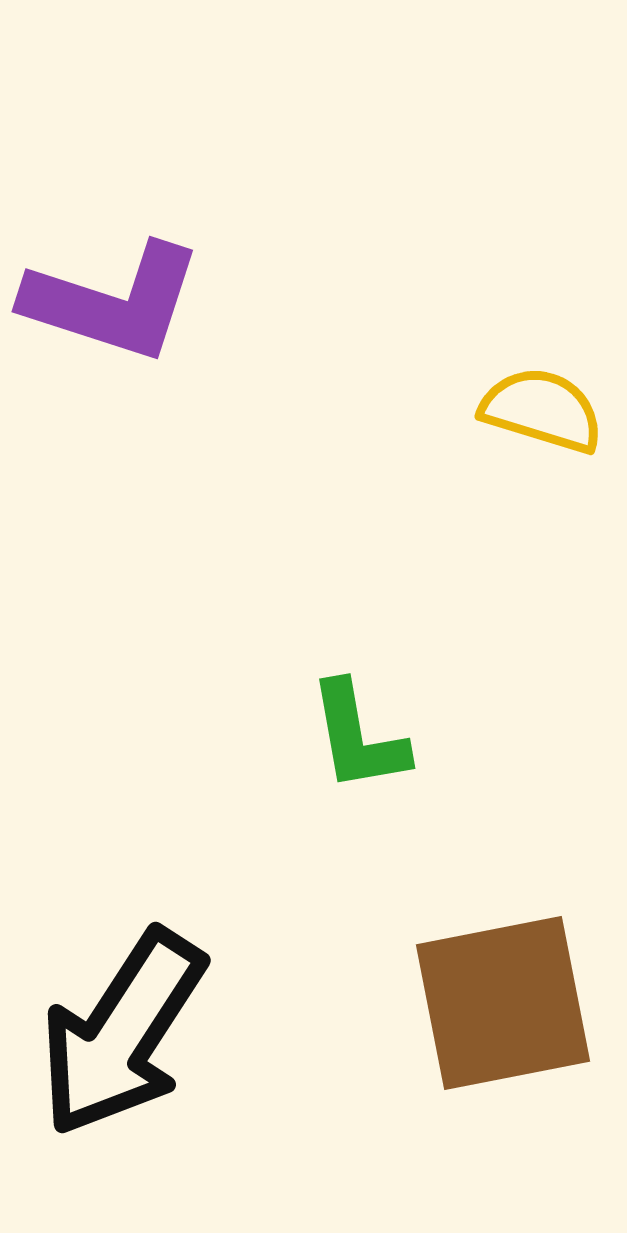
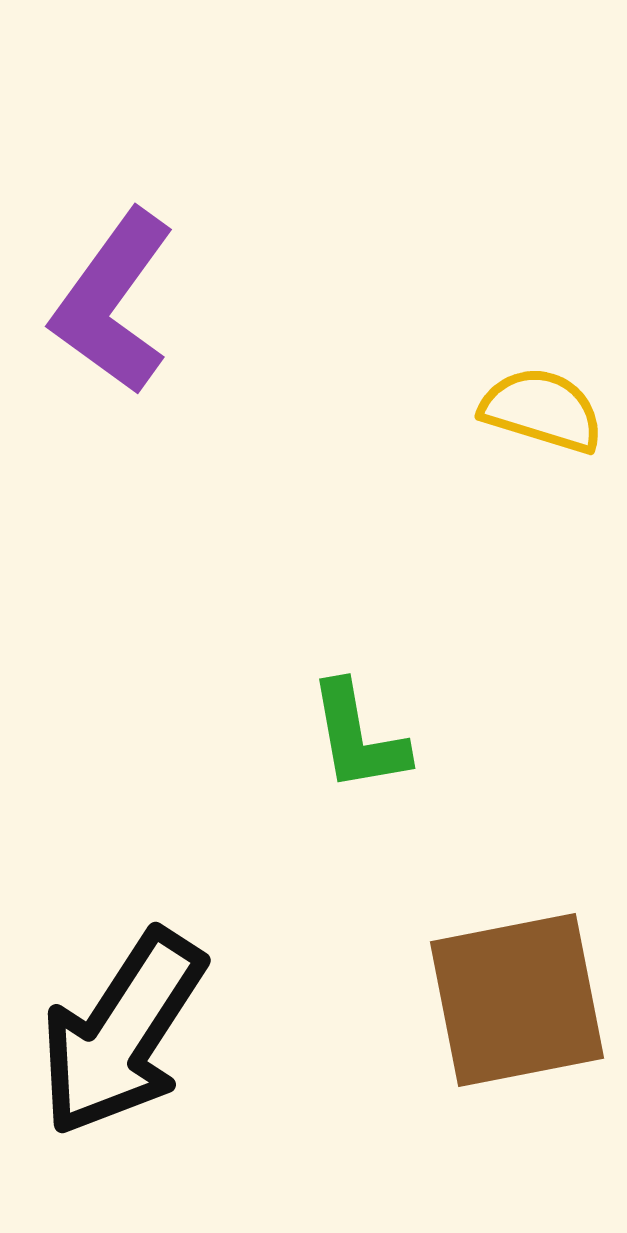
purple L-shape: rotated 108 degrees clockwise
brown square: moved 14 px right, 3 px up
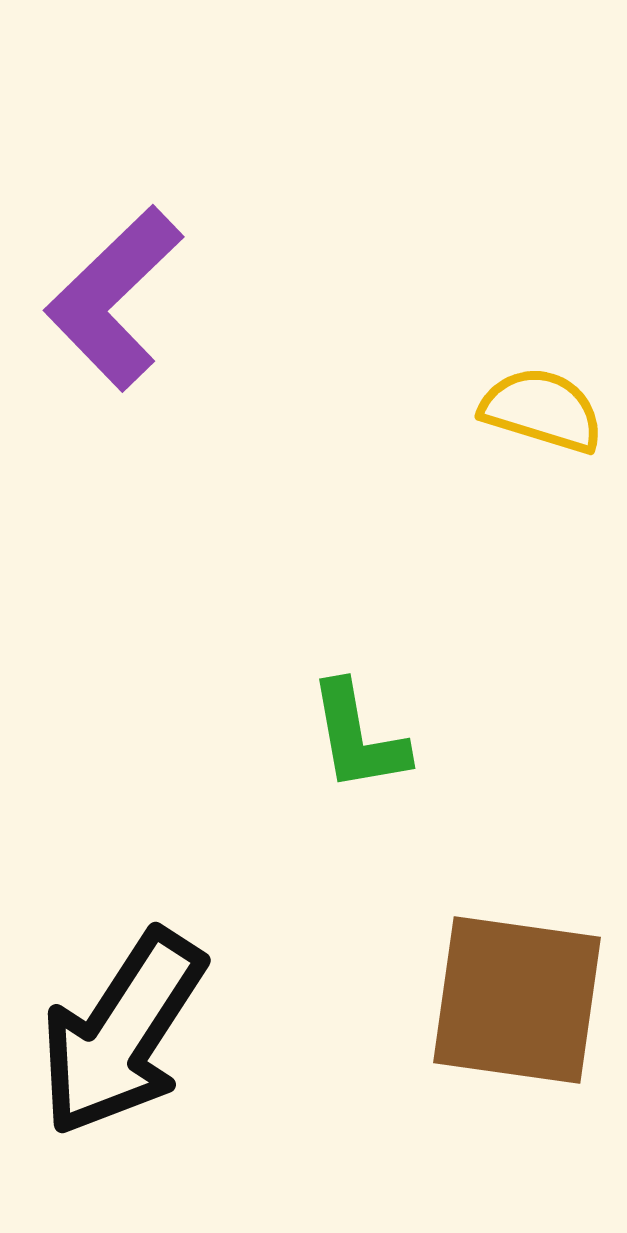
purple L-shape: moved 1 px right, 4 px up; rotated 10 degrees clockwise
brown square: rotated 19 degrees clockwise
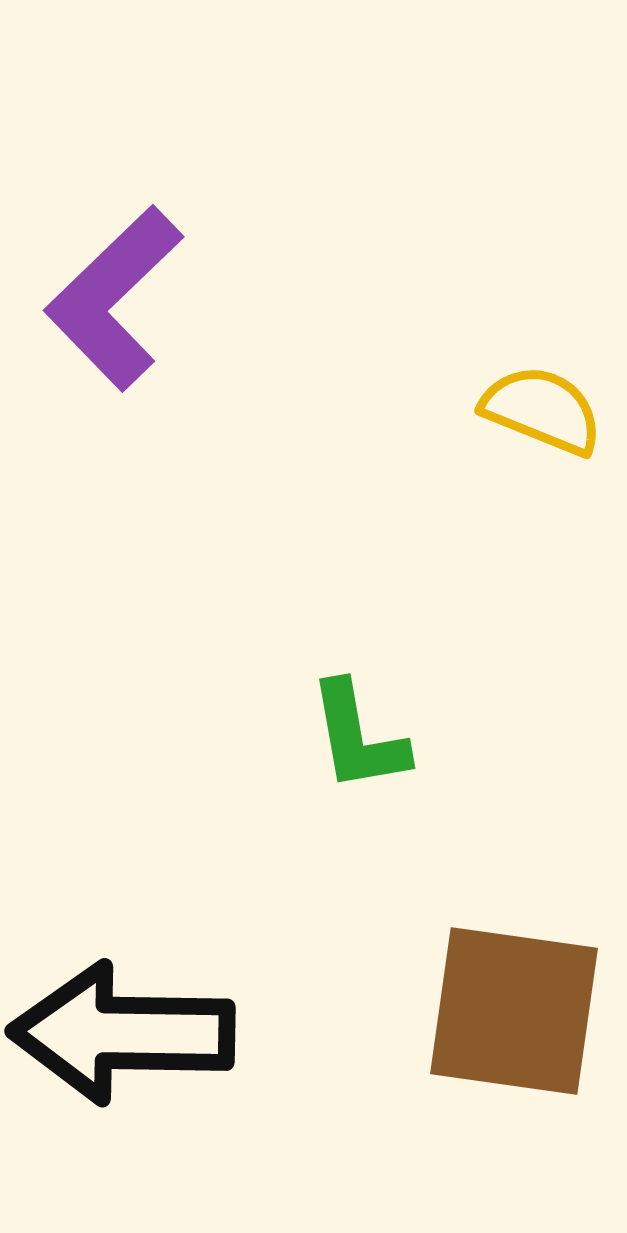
yellow semicircle: rotated 5 degrees clockwise
brown square: moved 3 px left, 11 px down
black arrow: rotated 58 degrees clockwise
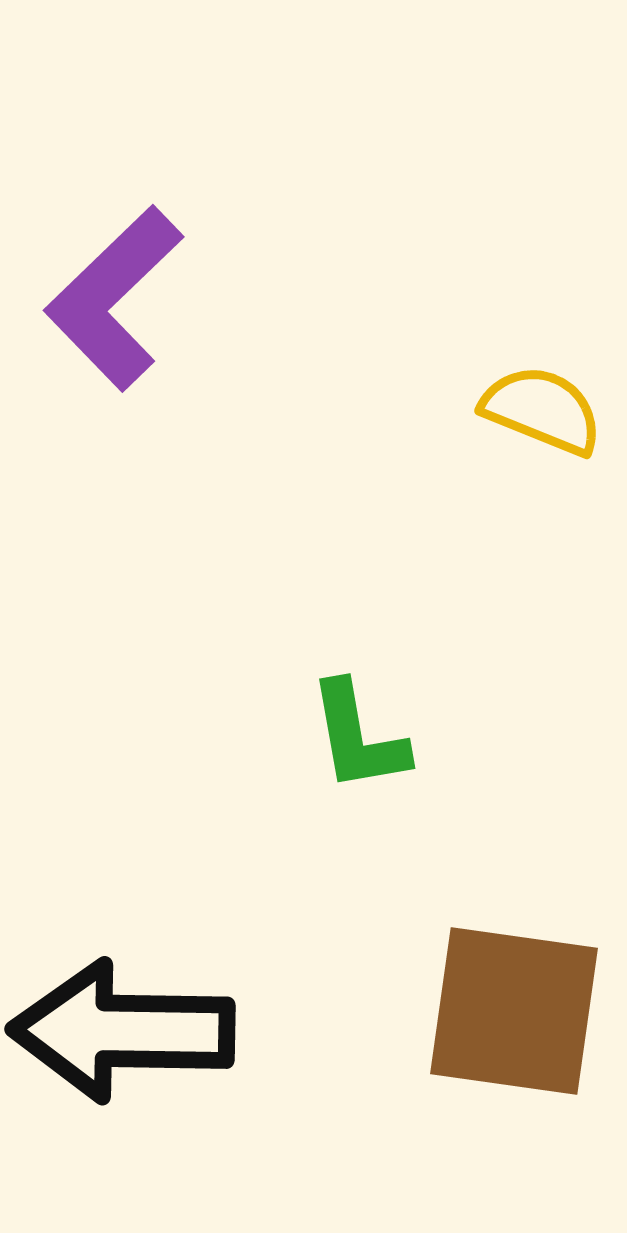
black arrow: moved 2 px up
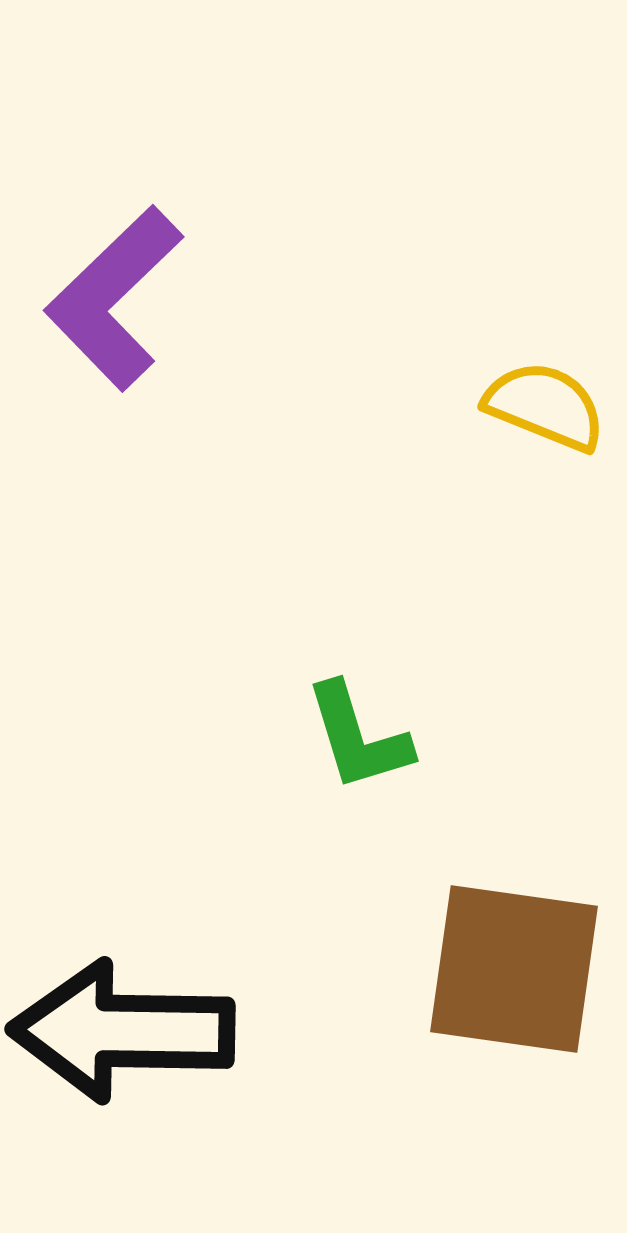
yellow semicircle: moved 3 px right, 4 px up
green L-shape: rotated 7 degrees counterclockwise
brown square: moved 42 px up
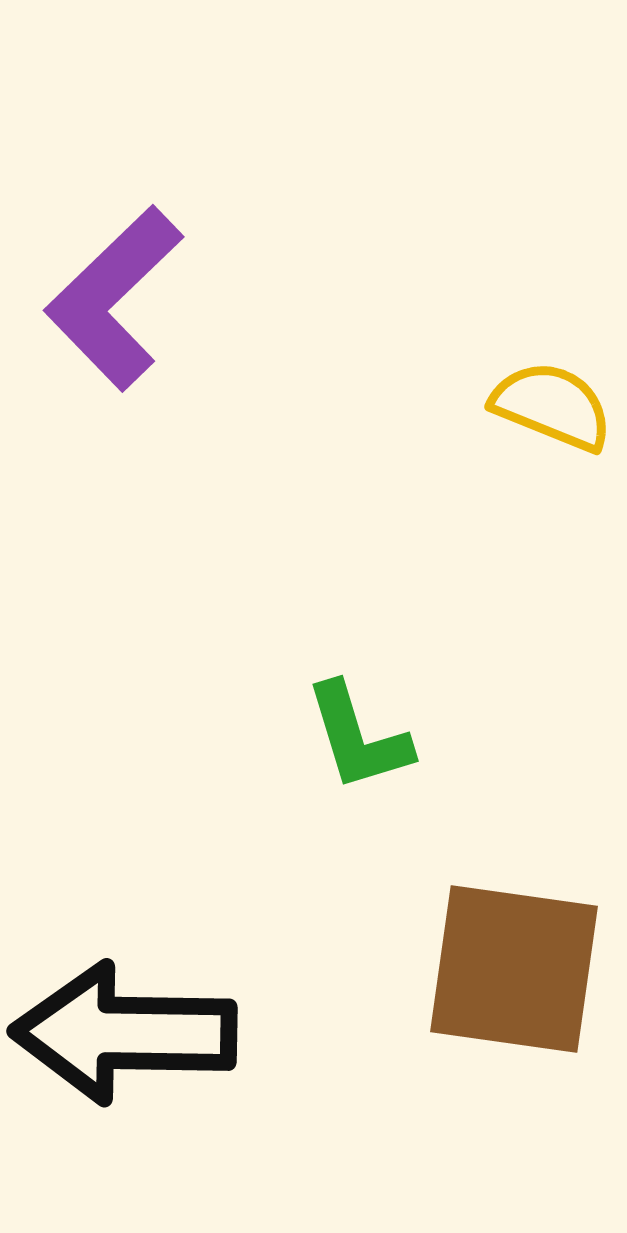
yellow semicircle: moved 7 px right
black arrow: moved 2 px right, 2 px down
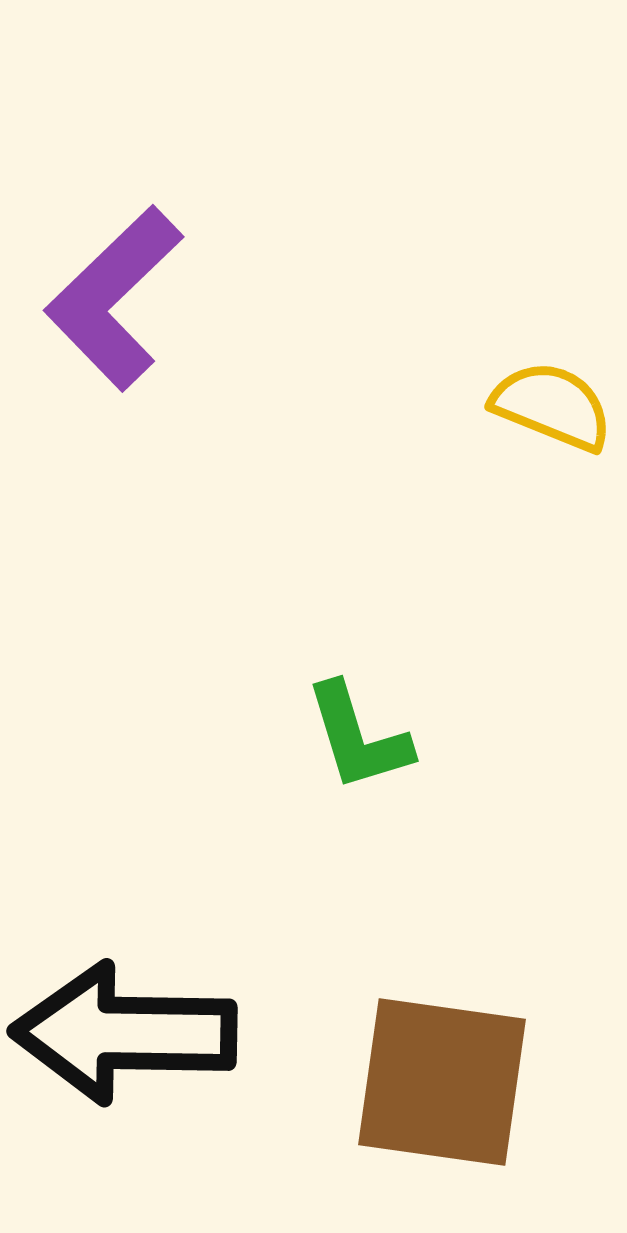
brown square: moved 72 px left, 113 px down
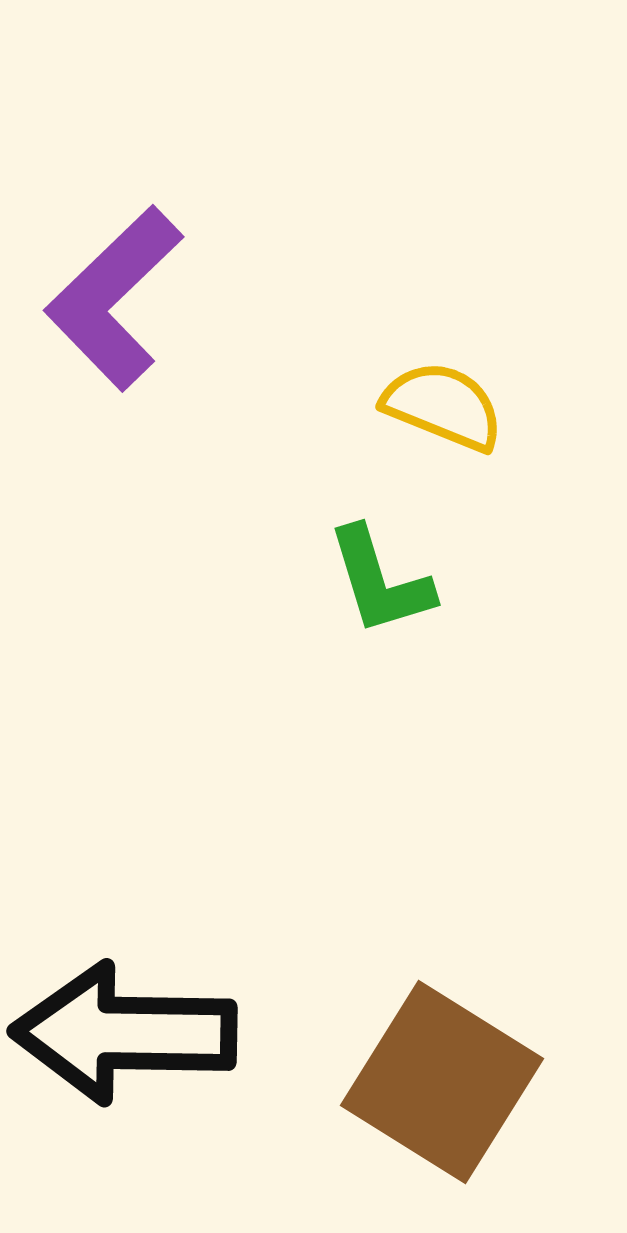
yellow semicircle: moved 109 px left
green L-shape: moved 22 px right, 156 px up
brown square: rotated 24 degrees clockwise
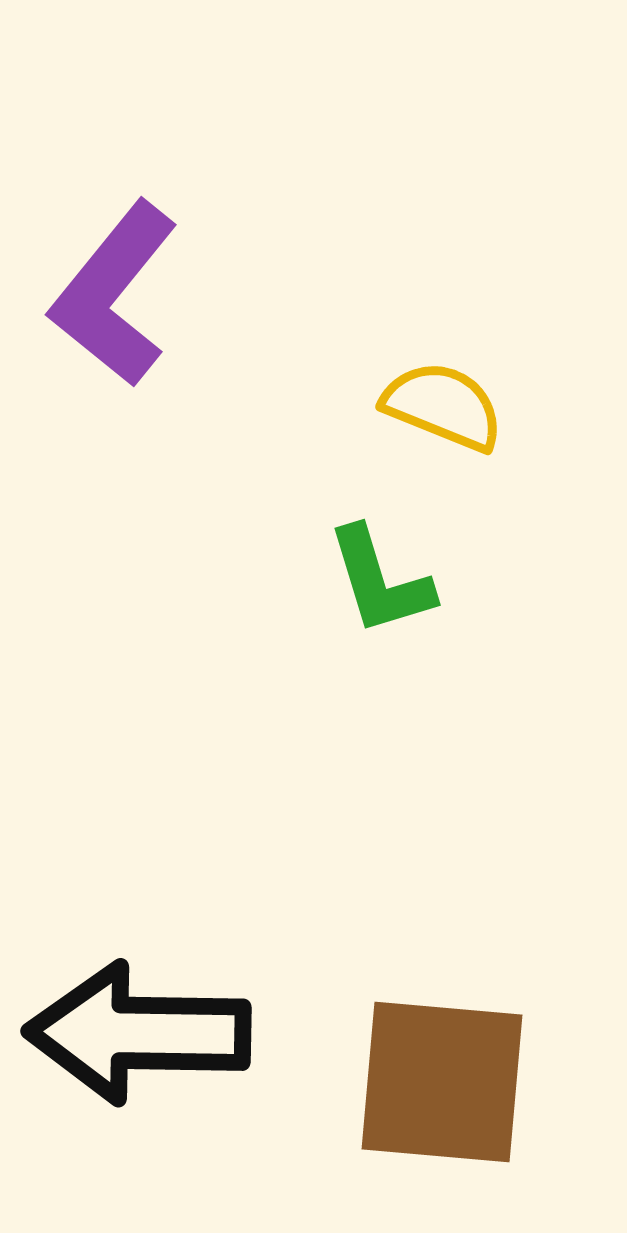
purple L-shape: moved 4 px up; rotated 7 degrees counterclockwise
black arrow: moved 14 px right
brown square: rotated 27 degrees counterclockwise
